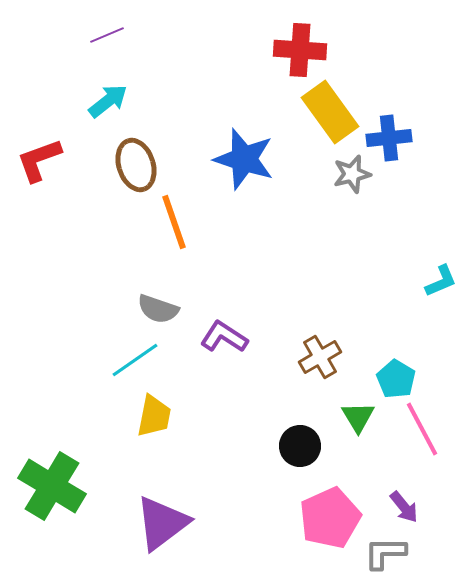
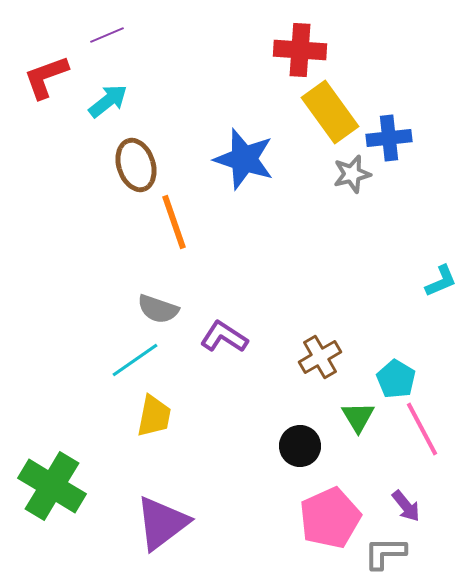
red L-shape: moved 7 px right, 83 px up
purple arrow: moved 2 px right, 1 px up
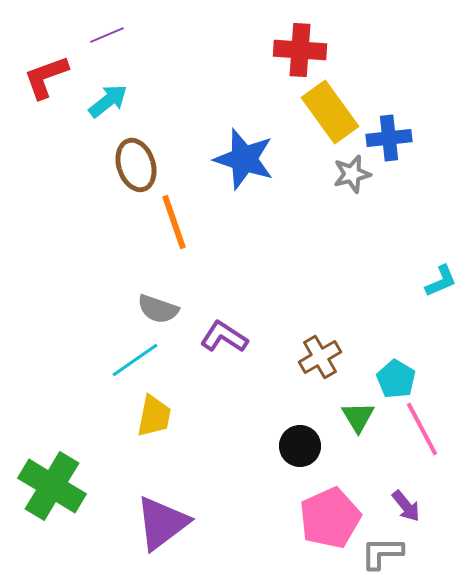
gray L-shape: moved 3 px left
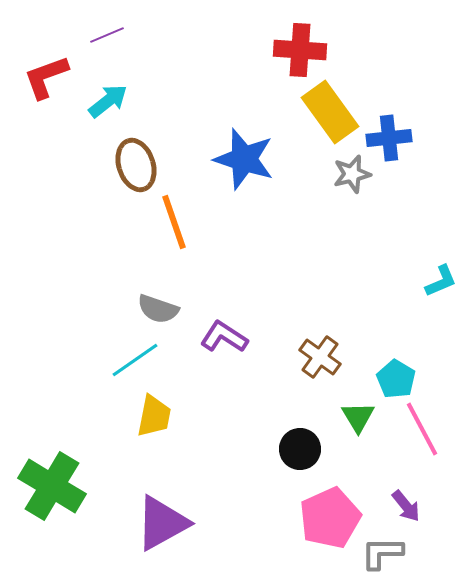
brown cross: rotated 24 degrees counterclockwise
black circle: moved 3 px down
purple triangle: rotated 8 degrees clockwise
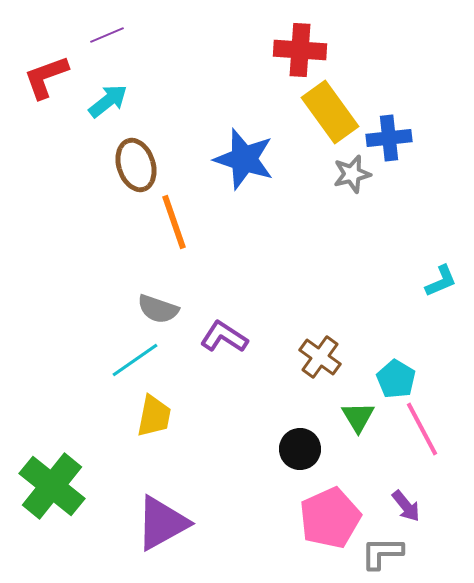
green cross: rotated 8 degrees clockwise
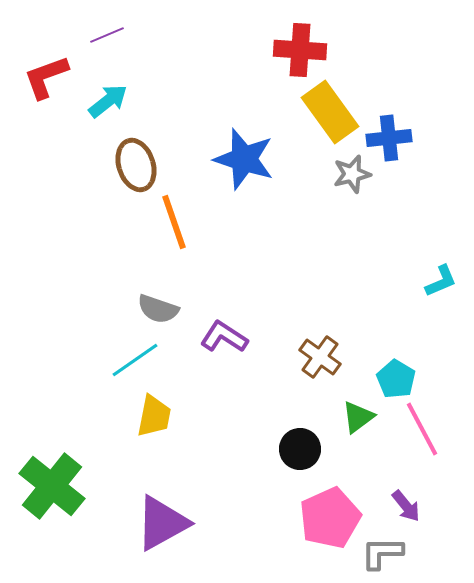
green triangle: rotated 24 degrees clockwise
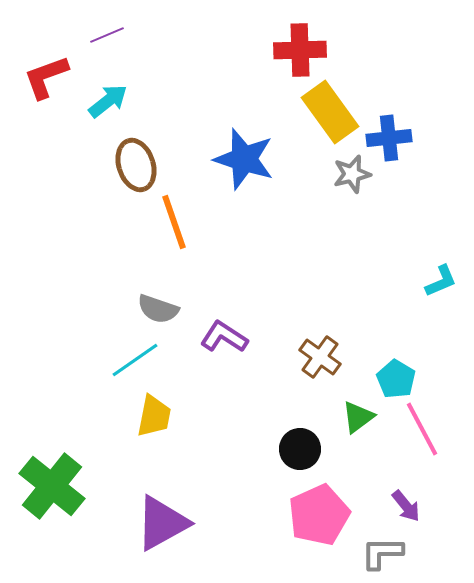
red cross: rotated 6 degrees counterclockwise
pink pentagon: moved 11 px left, 3 px up
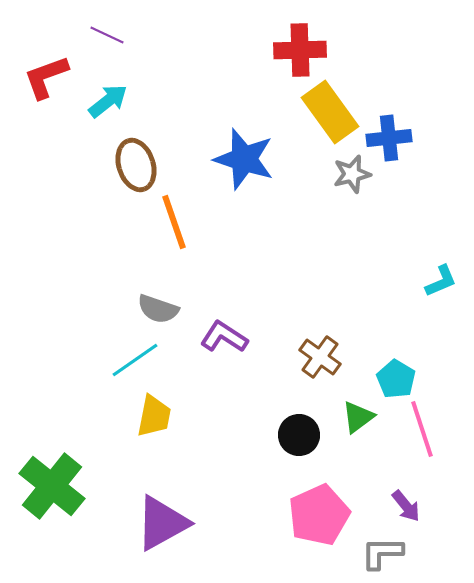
purple line: rotated 48 degrees clockwise
pink line: rotated 10 degrees clockwise
black circle: moved 1 px left, 14 px up
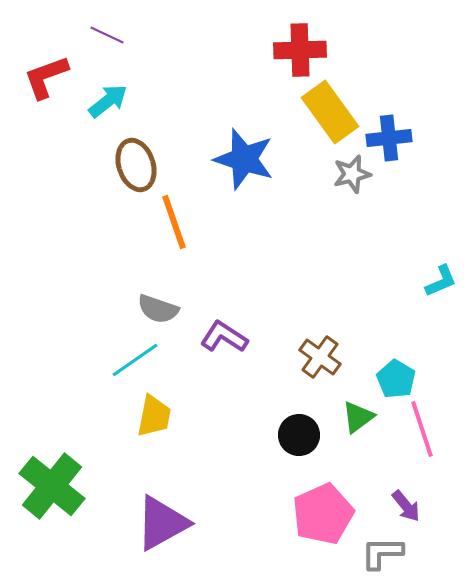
pink pentagon: moved 4 px right, 1 px up
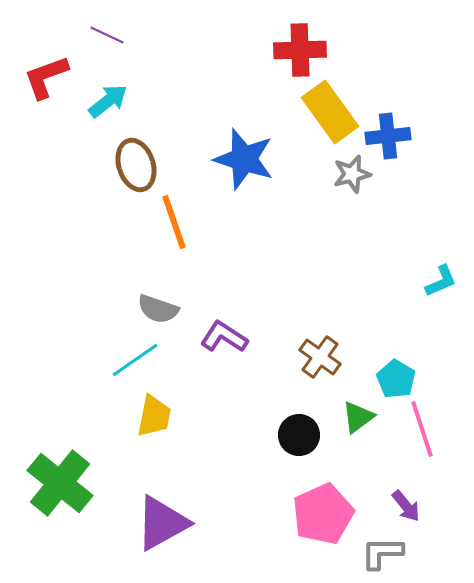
blue cross: moved 1 px left, 2 px up
green cross: moved 8 px right, 3 px up
